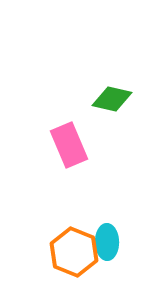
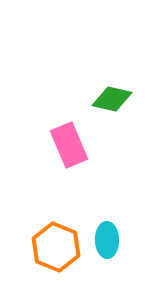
cyan ellipse: moved 2 px up
orange hexagon: moved 18 px left, 5 px up
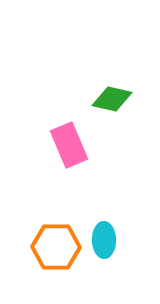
cyan ellipse: moved 3 px left
orange hexagon: rotated 21 degrees counterclockwise
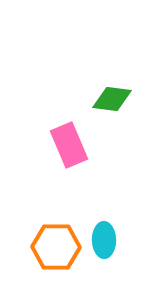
green diamond: rotated 6 degrees counterclockwise
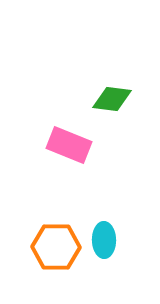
pink rectangle: rotated 45 degrees counterclockwise
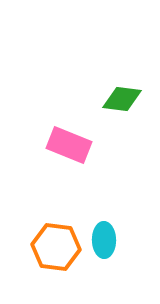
green diamond: moved 10 px right
orange hexagon: rotated 6 degrees clockwise
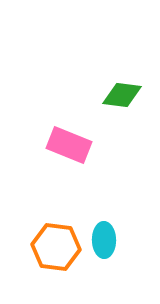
green diamond: moved 4 px up
